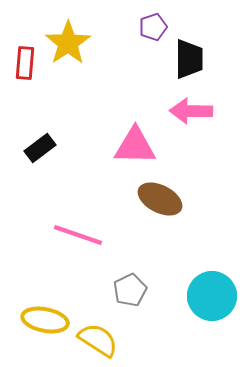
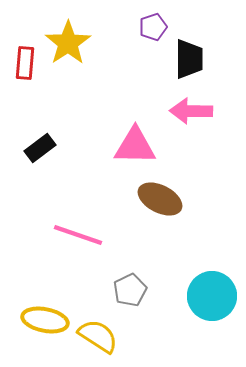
yellow semicircle: moved 4 px up
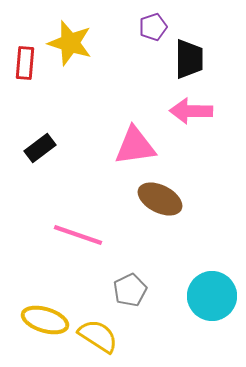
yellow star: moved 2 px right; rotated 21 degrees counterclockwise
pink triangle: rotated 9 degrees counterclockwise
yellow ellipse: rotated 6 degrees clockwise
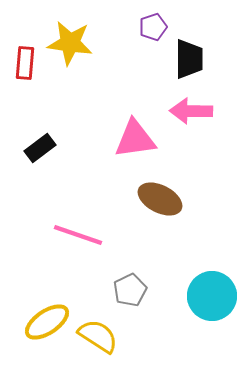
yellow star: rotated 9 degrees counterclockwise
pink triangle: moved 7 px up
yellow ellipse: moved 2 px right, 2 px down; rotated 51 degrees counterclockwise
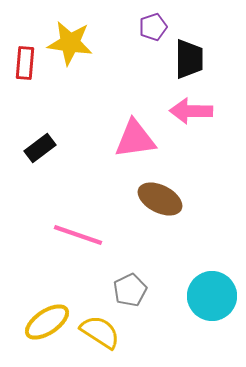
yellow semicircle: moved 2 px right, 4 px up
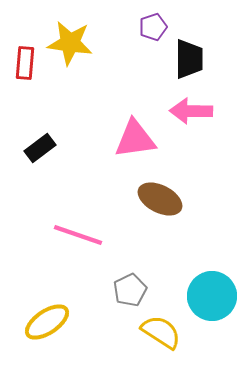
yellow semicircle: moved 61 px right
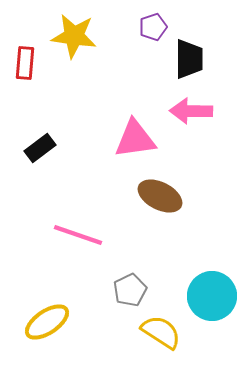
yellow star: moved 4 px right, 7 px up
brown ellipse: moved 3 px up
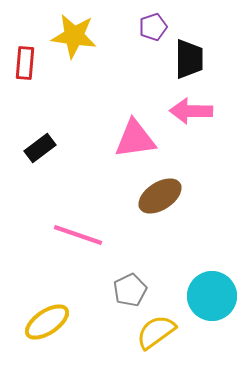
brown ellipse: rotated 60 degrees counterclockwise
yellow semicircle: moved 5 px left; rotated 69 degrees counterclockwise
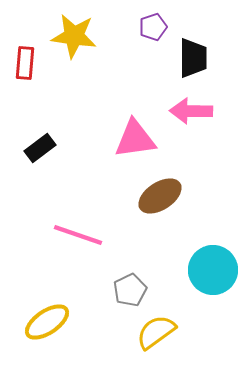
black trapezoid: moved 4 px right, 1 px up
cyan circle: moved 1 px right, 26 px up
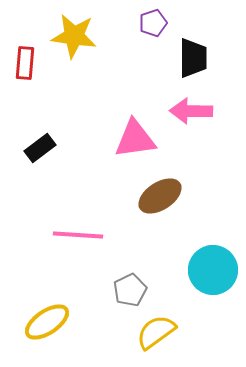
purple pentagon: moved 4 px up
pink line: rotated 15 degrees counterclockwise
